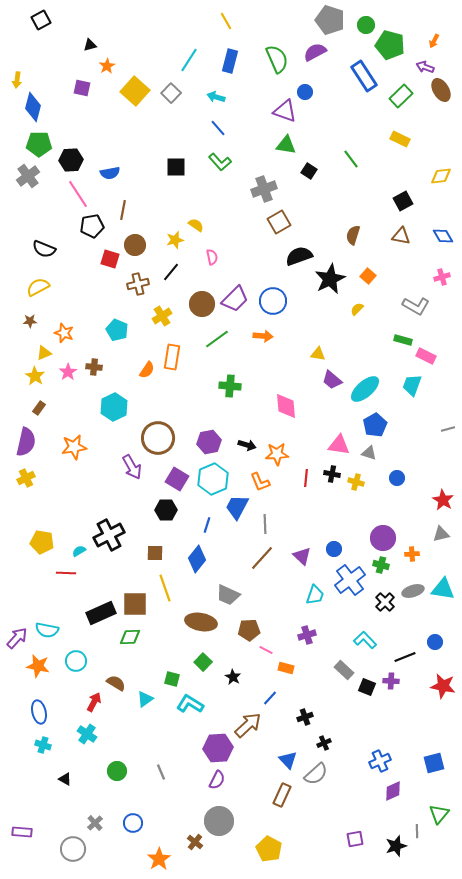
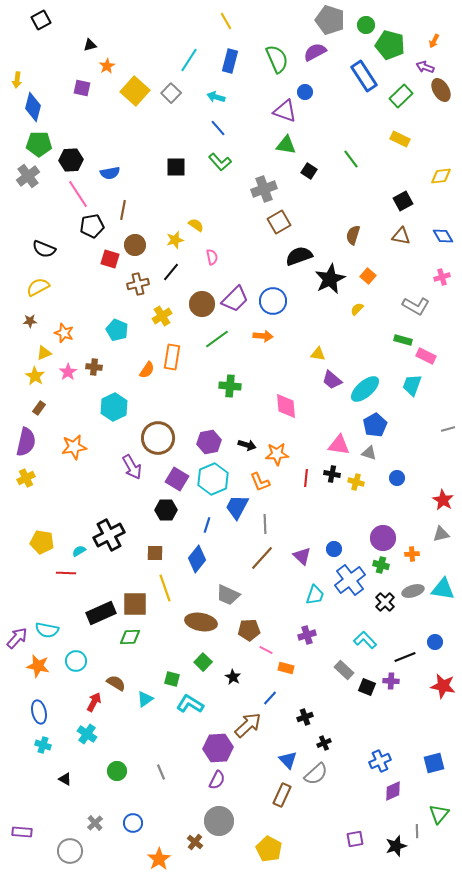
gray circle at (73, 849): moved 3 px left, 2 px down
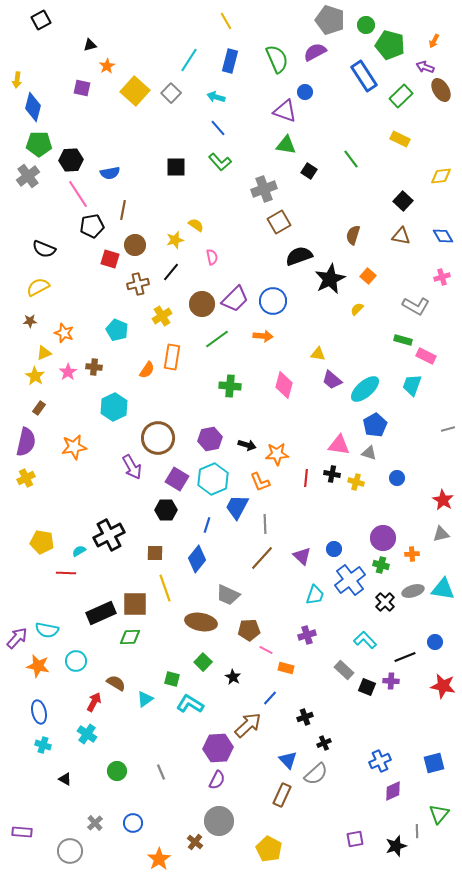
black square at (403, 201): rotated 18 degrees counterclockwise
pink diamond at (286, 406): moved 2 px left, 21 px up; rotated 20 degrees clockwise
purple hexagon at (209, 442): moved 1 px right, 3 px up
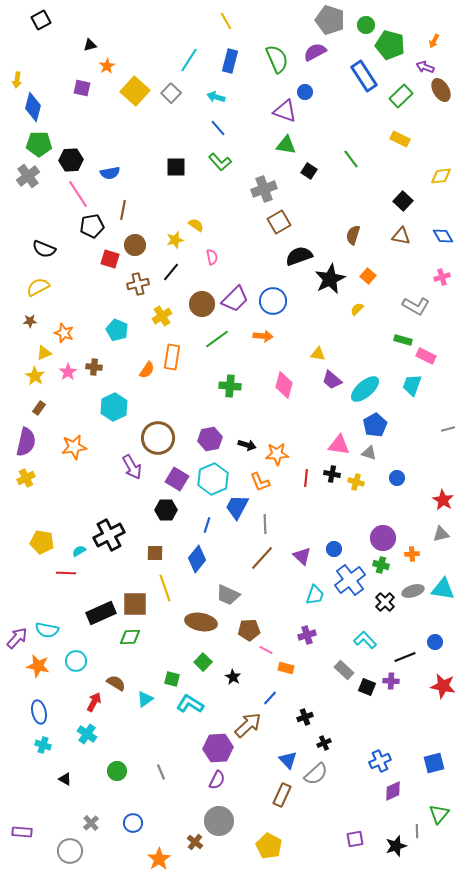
gray cross at (95, 823): moved 4 px left
yellow pentagon at (269, 849): moved 3 px up
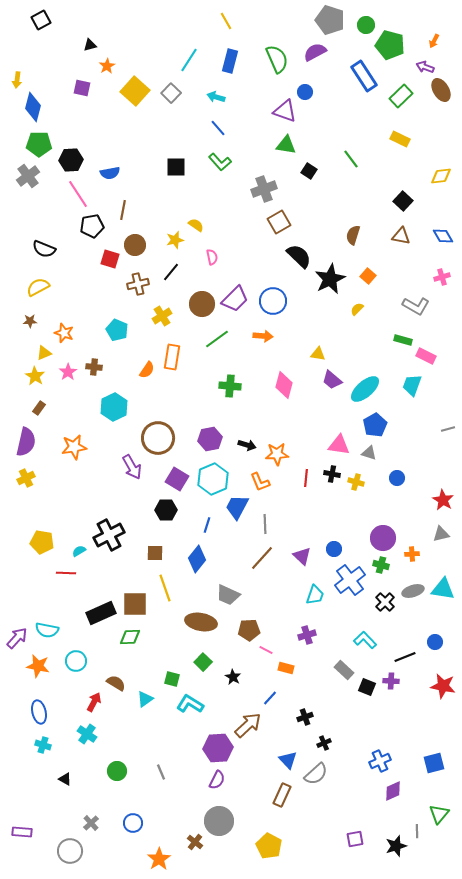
black semicircle at (299, 256): rotated 64 degrees clockwise
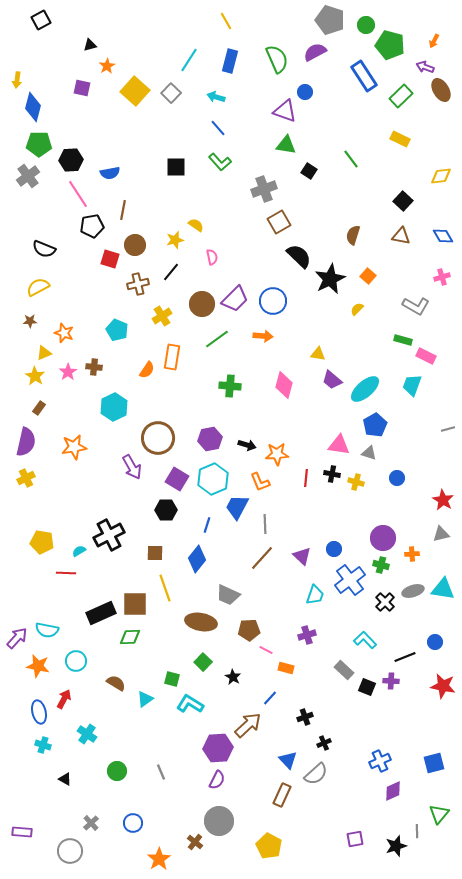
red arrow at (94, 702): moved 30 px left, 3 px up
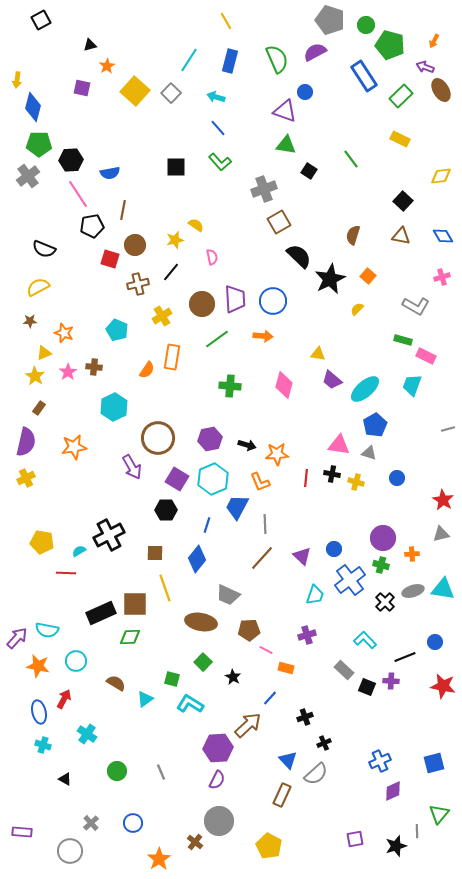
purple trapezoid at (235, 299): rotated 48 degrees counterclockwise
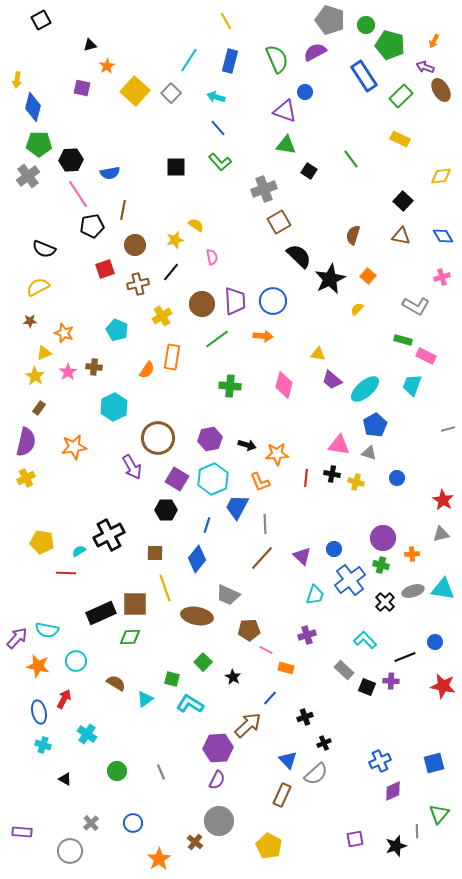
red square at (110, 259): moved 5 px left, 10 px down; rotated 36 degrees counterclockwise
purple trapezoid at (235, 299): moved 2 px down
brown ellipse at (201, 622): moved 4 px left, 6 px up
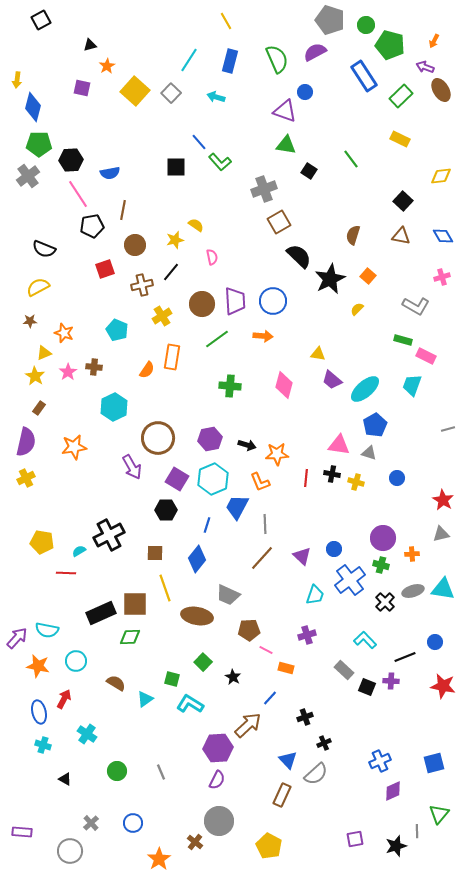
blue line at (218, 128): moved 19 px left, 14 px down
brown cross at (138, 284): moved 4 px right, 1 px down
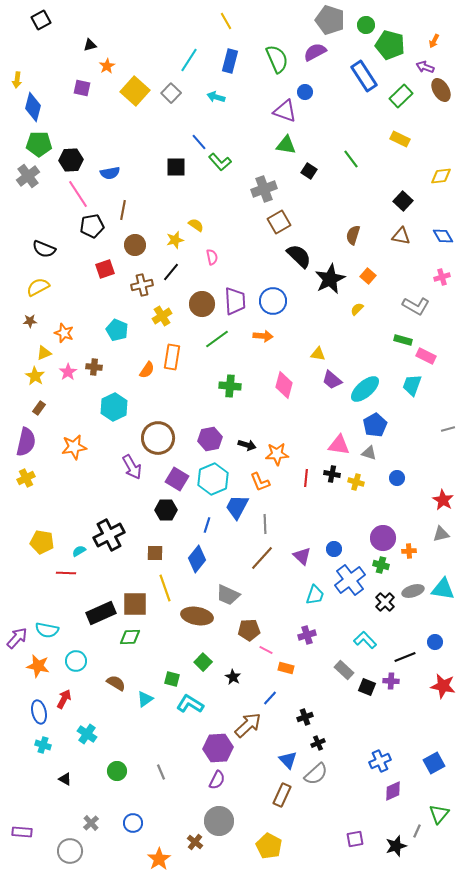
orange cross at (412, 554): moved 3 px left, 3 px up
black cross at (324, 743): moved 6 px left
blue square at (434, 763): rotated 15 degrees counterclockwise
gray line at (417, 831): rotated 24 degrees clockwise
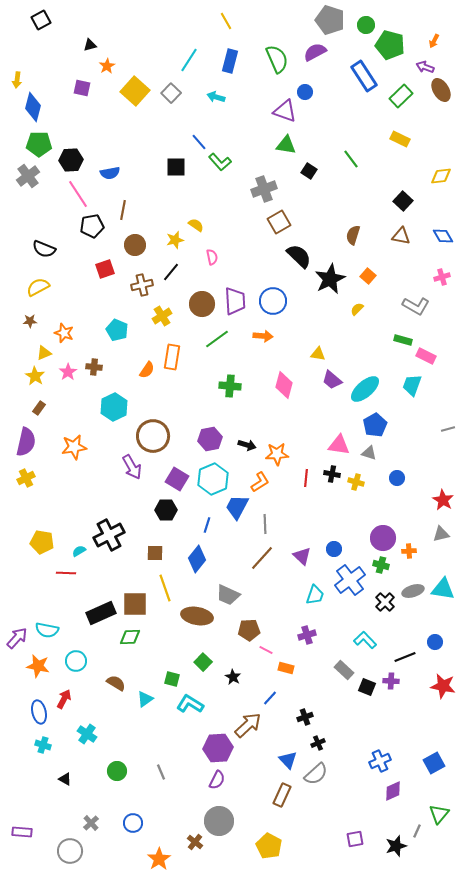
brown circle at (158, 438): moved 5 px left, 2 px up
orange L-shape at (260, 482): rotated 100 degrees counterclockwise
